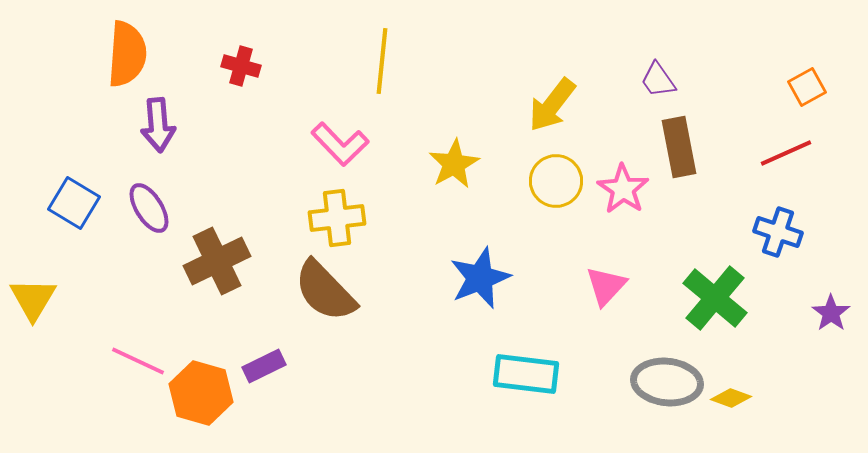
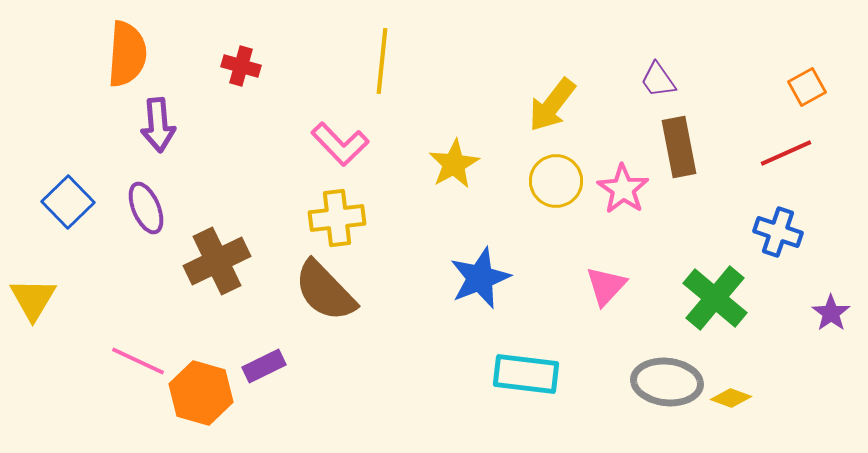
blue square: moved 6 px left, 1 px up; rotated 15 degrees clockwise
purple ellipse: moved 3 px left; rotated 9 degrees clockwise
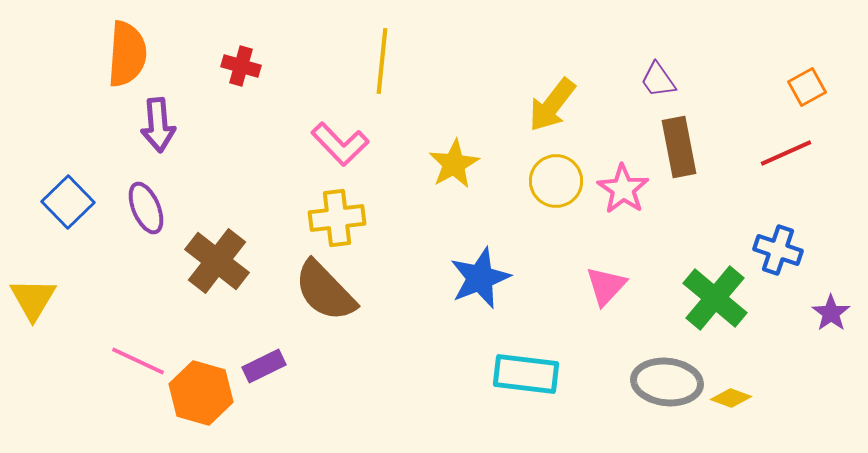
blue cross: moved 18 px down
brown cross: rotated 26 degrees counterclockwise
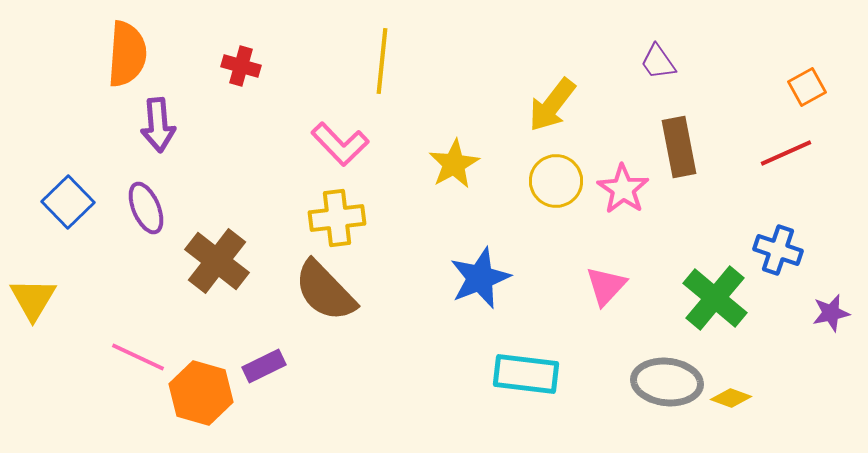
purple trapezoid: moved 18 px up
purple star: rotated 24 degrees clockwise
pink line: moved 4 px up
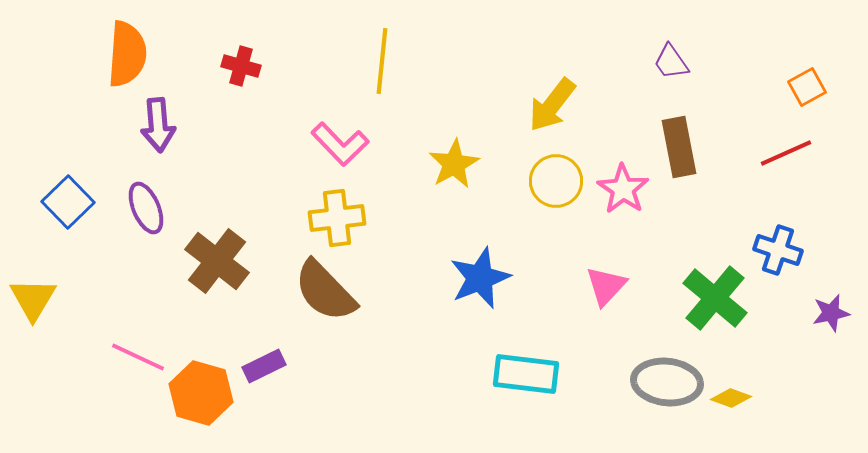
purple trapezoid: moved 13 px right
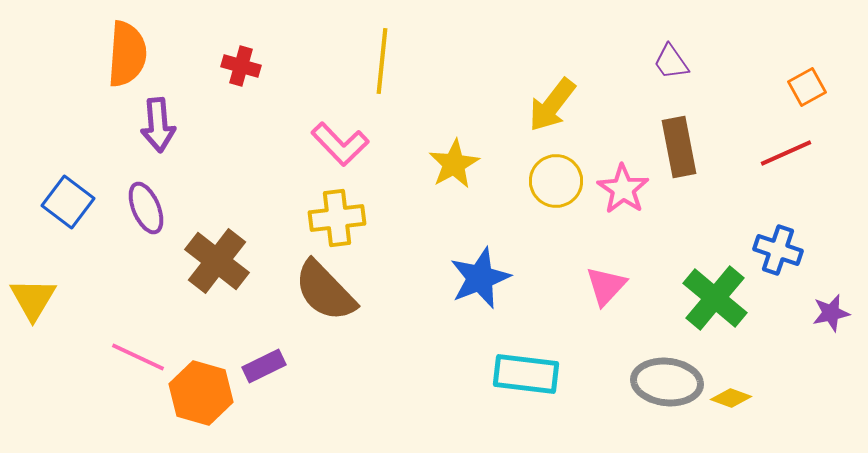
blue square: rotated 9 degrees counterclockwise
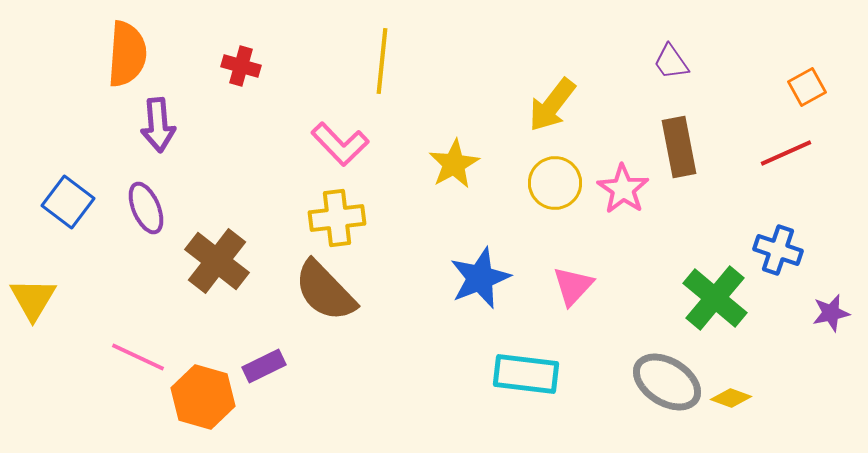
yellow circle: moved 1 px left, 2 px down
pink triangle: moved 33 px left
gray ellipse: rotated 26 degrees clockwise
orange hexagon: moved 2 px right, 4 px down
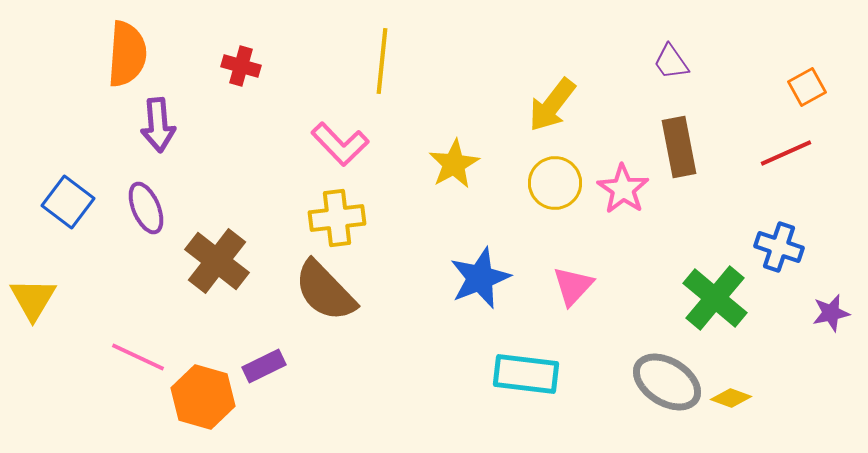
blue cross: moved 1 px right, 3 px up
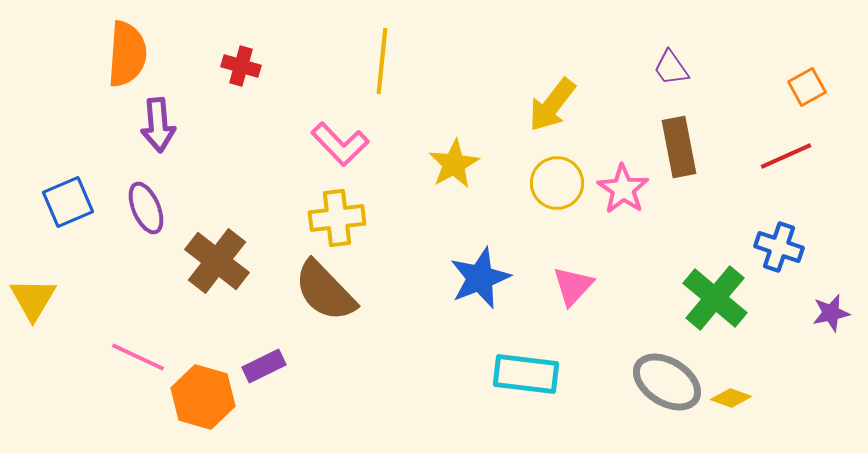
purple trapezoid: moved 6 px down
red line: moved 3 px down
yellow circle: moved 2 px right
blue square: rotated 30 degrees clockwise
